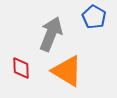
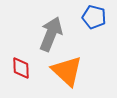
blue pentagon: rotated 15 degrees counterclockwise
orange triangle: rotated 12 degrees clockwise
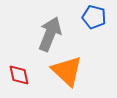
gray arrow: moved 1 px left
red diamond: moved 2 px left, 7 px down; rotated 10 degrees counterclockwise
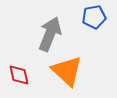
blue pentagon: rotated 25 degrees counterclockwise
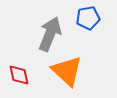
blue pentagon: moved 6 px left, 1 px down
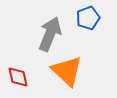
blue pentagon: rotated 10 degrees counterclockwise
red diamond: moved 1 px left, 2 px down
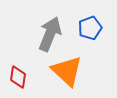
blue pentagon: moved 2 px right, 10 px down
red diamond: rotated 20 degrees clockwise
